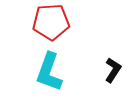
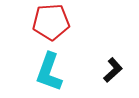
black L-shape: rotated 15 degrees clockwise
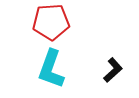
cyan L-shape: moved 2 px right, 3 px up
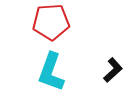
cyan L-shape: moved 3 px down
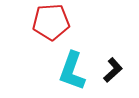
cyan L-shape: moved 21 px right, 1 px up
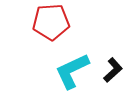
cyan L-shape: rotated 45 degrees clockwise
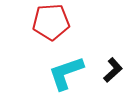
cyan L-shape: moved 6 px left, 2 px down; rotated 6 degrees clockwise
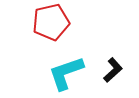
red pentagon: rotated 9 degrees counterclockwise
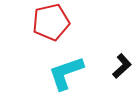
black L-shape: moved 9 px right, 4 px up
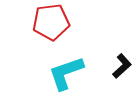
red pentagon: rotated 6 degrees clockwise
